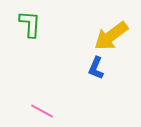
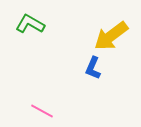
green L-shape: rotated 64 degrees counterclockwise
blue L-shape: moved 3 px left
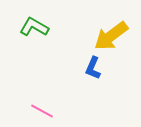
green L-shape: moved 4 px right, 3 px down
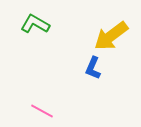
green L-shape: moved 1 px right, 3 px up
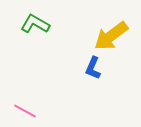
pink line: moved 17 px left
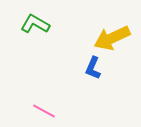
yellow arrow: moved 1 px right, 2 px down; rotated 12 degrees clockwise
pink line: moved 19 px right
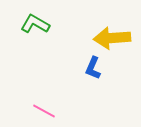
yellow arrow: rotated 21 degrees clockwise
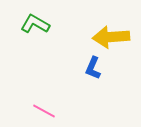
yellow arrow: moved 1 px left, 1 px up
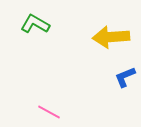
blue L-shape: moved 32 px right, 9 px down; rotated 45 degrees clockwise
pink line: moved 5 px right, 1 px down
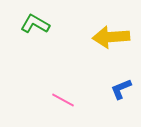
blue L-shape: moved 4 px left, 12 px down
pink line: moved 14 px right, 12 px up
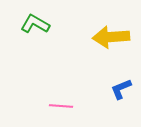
pink line: moved 2 px left, 6 px down; rotated 25 degrees counterclockwise
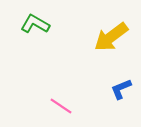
yellow arrow: rotated 33 degrees counterclockwise
pink line: rotated 30 degrees clockwise
